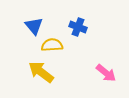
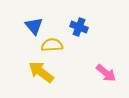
blue cross: moved 1 px right
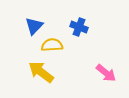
blue triangle: rotated 24 degrees clockwise
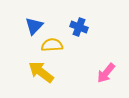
pink arrow: rotated 90 degrees clockwise
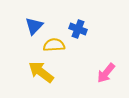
blue cross: moved 1 px left, 2 px down
yellow semicircle: moved 2 px right
